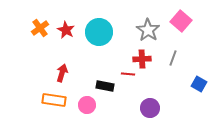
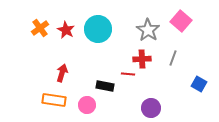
cyan circle: moved 1 px left, 3 px up
purple circle: moved 1 px right
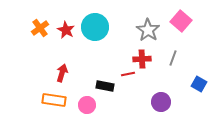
cyan circle: moved 3 px left, 2 px up
red line: rotated 16 degrees counterclockwise
purple circle: moved 10 px right, 6 px up
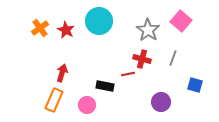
cyan circle: moved 4 px right, 6 px up
red cross: rotated 18 degrees clockwise
blue square: moved 4 px left, 1 px down; rotated 14 degrees counterclockwise
orange rectangle: rotated 75 degrees counterclockwise
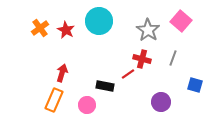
red line: rotated 24 degrees counterclockwise
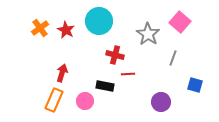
pink square: moved 1 px left, 1 px down
gray star: moved 4 px down
red cross: moved 27 px left, 4 px up
red line: rotated 32 degrees clockwise
pink circle: moved 2 px left, 4 px up
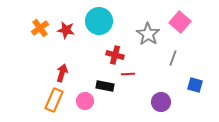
red star: rotated 18 degrees counterclockwise
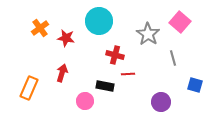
red star: moved 8 px down
gray line: rotated 35 degrees counterclockwise
orange rectangle: moved 25 px left, 12 px up
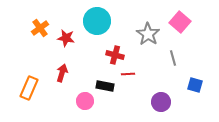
cyan circle: moved 2 px left
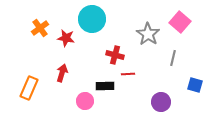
cyan circle: moved 5 px left, 2 px up
gray line: rotated 28 degrees clockwise
black rectangle: rotated 12 degrees counterclockwise
